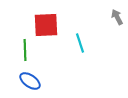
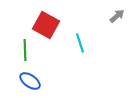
gray arrow: moved 1 px up; rotated 77 degrees clockwise
red square: rotated 32 degrees clockwise
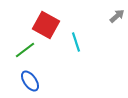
cyan line: moved 4 px left, 1 px up
green line: rotated 55 degrees clockwise
blue ellipse: rotated 20 degrees clockwise
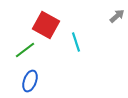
blue ellipse: rotated 55 degrees clockwise
